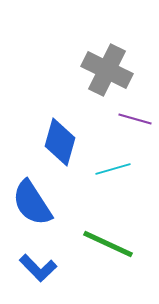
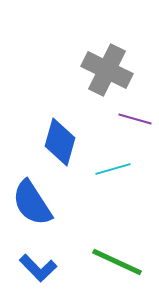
green line: moved 9 px right, 18 px down
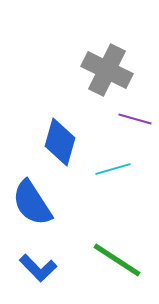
green line: moved 2 px up; rotated 8 degrees clockwise
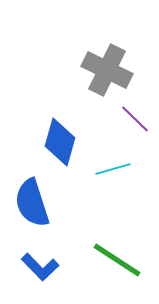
purple line: rotated 28 degrees clockwise
blue semicircle: rotated 15 degrees clockwise
blue L-shape: moved 2 px right, 1 px up
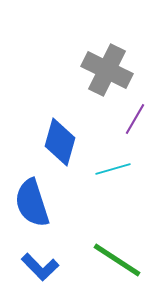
purple line: rotated 76 degrees clockwise
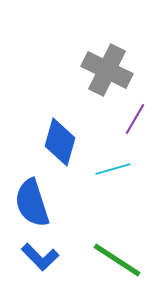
blue L-shape: moved 10 px up
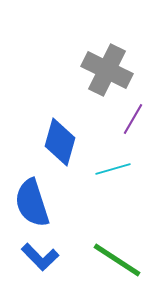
purple line: moved 2 px left
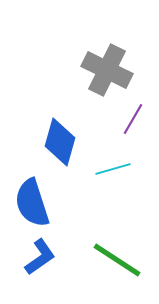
blue L-shape: rotated 81 degrees counterclockwise
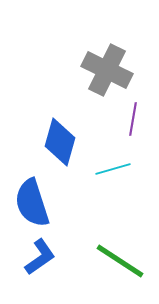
purple line: rotated 20 degrees counterclockwise
green line: moved 3 px right, 1 px down
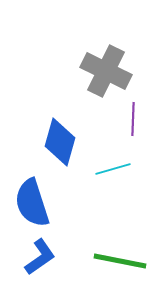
gray cross: moved 1 px left, 1 px down
purple line: rotated 8 degrees counterclockwise
green line: rotated 22 degrees counterclockwise
